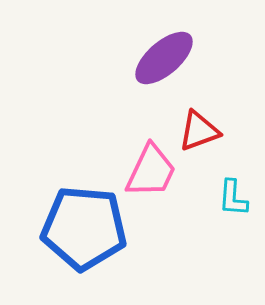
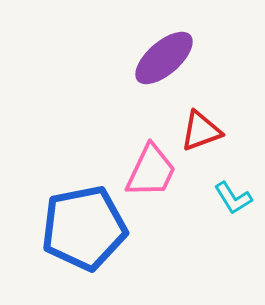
red triangle: moved 2 px right
cyan L-shape: rotated 36 degrees counterclockwise
blue pentagon: rotated 16 degrees counterclockwise
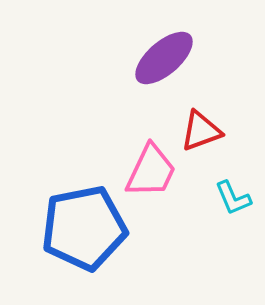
cyan L-shape: rotated 9 degrees clockwise
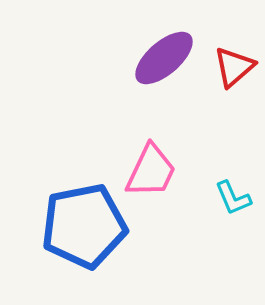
red triangle: moved 33 px right, 64 px up; rotated 21 degrees counterclockwise
blue pentagon: moved 2 px up
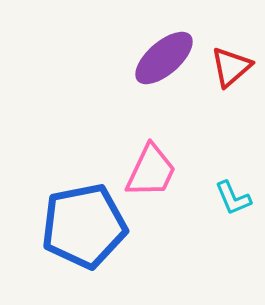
red triangle: moved 3 px left
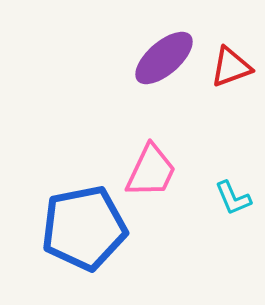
red triangle: rotated 21 degrees clockwise
blue pentagon: moved 2 px down
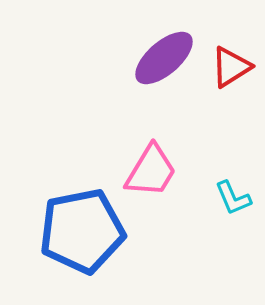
red triangle: rotated 12 degrees counterclockwise
pink trapezoid: rotated 6 degrees clockwise
blue pentagon: moved 2 px left, 3 px down
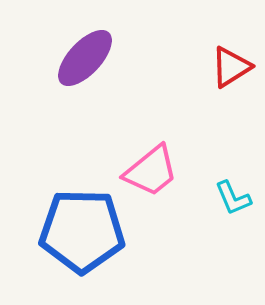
purple ellipse: moved 79 px left; rotated 6 degrees counterclockwise
pink trapezoid: rotated 20 degrees clockwise
blue pentagon: rotated 12 degrees clockwise
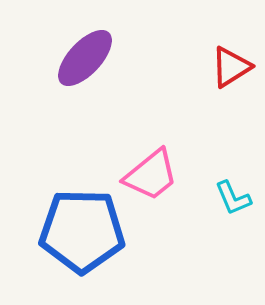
pink trapezoid: moved 4 px down
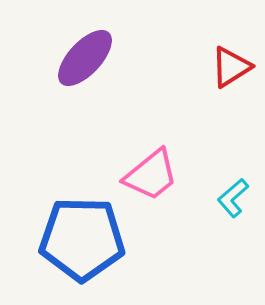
cyan L-shape: rotated 72 degrees clockwise
blue pentagon: moved 8 px down
